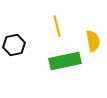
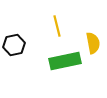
yellow semicircle: moved 2 px down
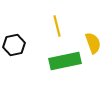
yellow semicircle: rotated 10 degrees counterclockwise
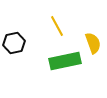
yellow line: rotated 15 degrees counterclockwise
black hexagon: moved 2 px up
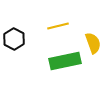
yellow line: moved 1 px right; rotated 75 degrees counterclockwise
black hexagon: moved 4 px up; rotated 20 degrees counterclockwise
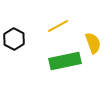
yellow line: rotated 15 degrees counterclockwise
